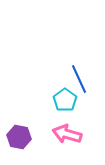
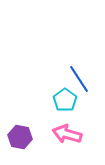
blue line: rotated 8 degrees counterclockwise
purple hexagon: moved 1 px right
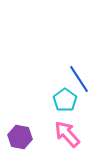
pink arrow: rotated 32 degrees clockwise
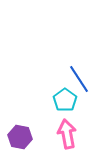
pink arrow: rotated 32 degrees clockwise
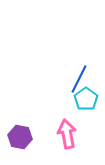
blue line: rotated 60 degrees clockwise
cyan pentagon: moved 21 px right, 1 px up
